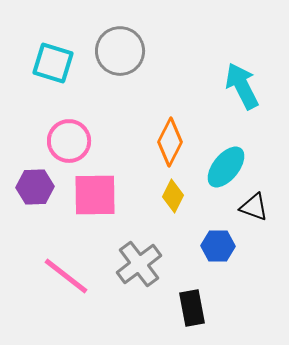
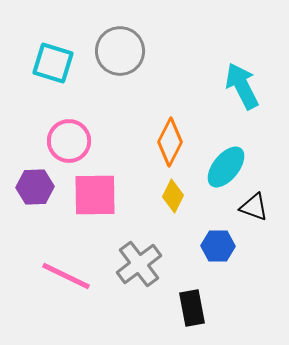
pink line: rotated 12 degrees counterclockwise
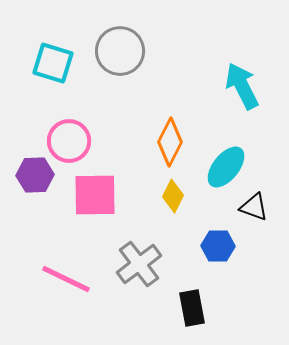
purple hexagon: moved 12 px up
pink line: moved 3 px down
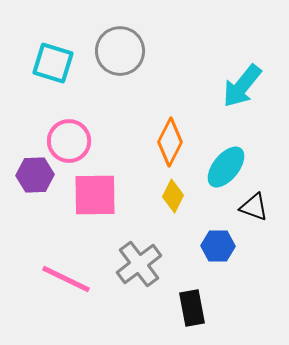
cyan arrow: rotated 114 degrees counterclockwise
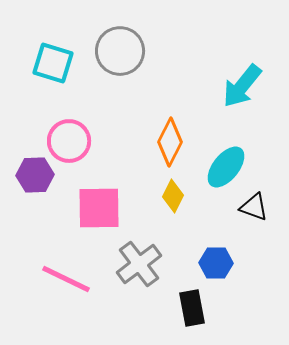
pink square: moved 4 px right, 13 px down
blue hexagon: moved 2 px left, 17 px down
